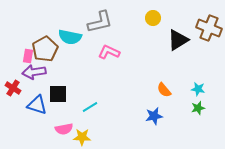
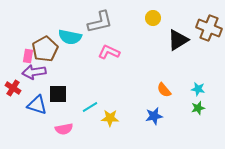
yellow star: moved 28 px right, 19 px up
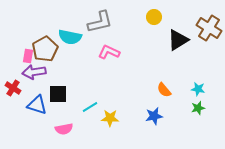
yellow circle: moved 1 px right, 1 px up
brown cross: rotated 10 degrees clockwise
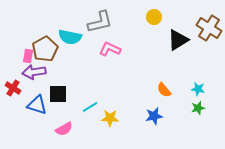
pink L-shape: moved 1 px right, 3 px up
pink semicircle: rotated 18 degrees counterclockwise
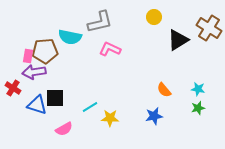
brown pentagon: moved 2 px down; rotated 25 degrees clockwise
black square: moved 3 px left, 4 px down
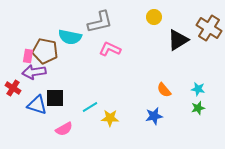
brown pentagon: rotated 15 degrees clockwise
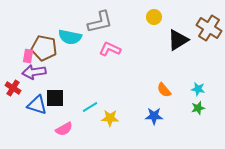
brown pentagon: moved 1 px left, 3 px up
blue star: rotated 12 degrees clockwise
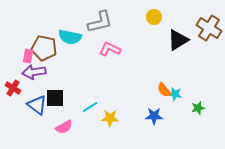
cyan star: moved 23 px left, 5 px down
blue triangle: rotated 20 degrees clockwise
pink semicircle: moved 2 px up
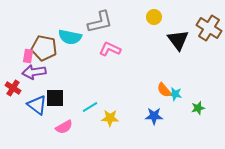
black triangle: rotated 35 degrees counterclockwise
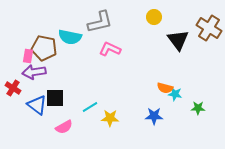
orange semicircle: moved 1 px right, 2 px up; rotated 35 degrees counterclockwise
green star: rotated 16 degrees clockwise
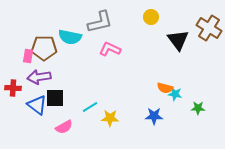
yellow circle: moved 3 px left
brown pentagon: rotated 10 degrees counterclockwise
purple arrow: moved 5 px right, 5 px down
red cross: rotated 28 degrees counterclockwise
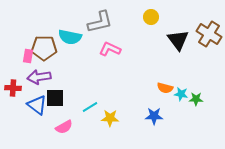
brown cross: moved 6 px down
cyan star: moved 6 px right
green star: moved 2 px left, 9 px up
